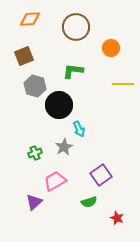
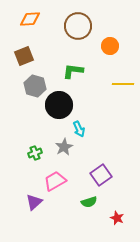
brown circle: moved 2 px right, 1 px up
orange circle: moved 1 px left, 2 px up
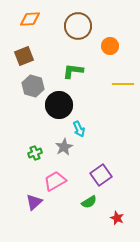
gray hexagon: moved 2 px left
green semicircle: rotated 14 degrees counterclockwise
